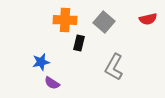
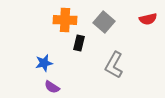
blue star: moved 3 px right, 1 px down
gray L-shape: moved 2 px up
purple semicircle: moved 4 px down
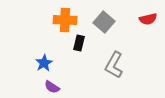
blue star: rotated 18 degrees counterclockwise
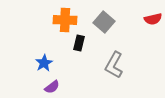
red semicircle: moved 5 px right
purple semicircle: rotated 70 degrees counterclockwise
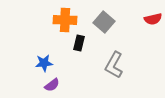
blue star: rotated 24 degrees clockwise
purple semicircle: moved 2 px up
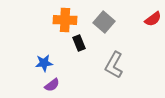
red semicircle: rotated 24 degrees counterclockwise
black rectangle: rotated 35 degrees counterclockwise
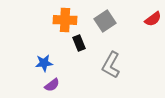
gray square: moved 1 px right, 1 px up; rotated 15 degrees clockwise
gray L-shape: moved 3 px left
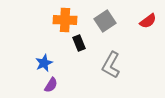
red semicircle: moved 5 px left, 2 px down
blue star: rotated 18 degrees counterclockwise
purple semicircle: moved 1 px left; rotated 21 degrees counterclockwise
